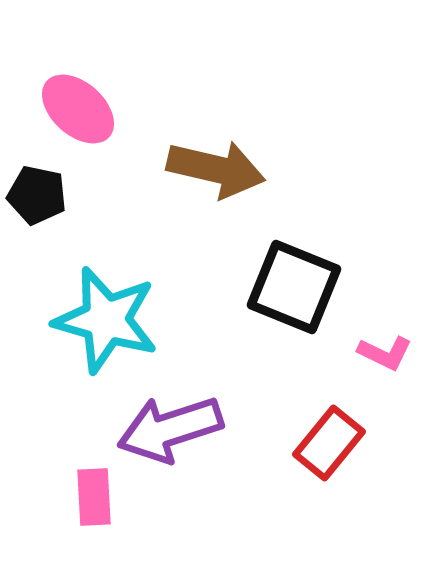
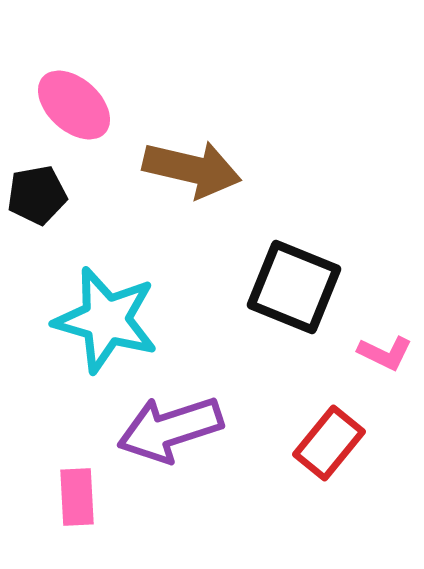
pink ellipse: moved 4 px left, 4 px up
brown arrow: moved 24 px left
black pentagon: rotated 22 degrees counterclockwise
pink rectangle: moved 17 px left
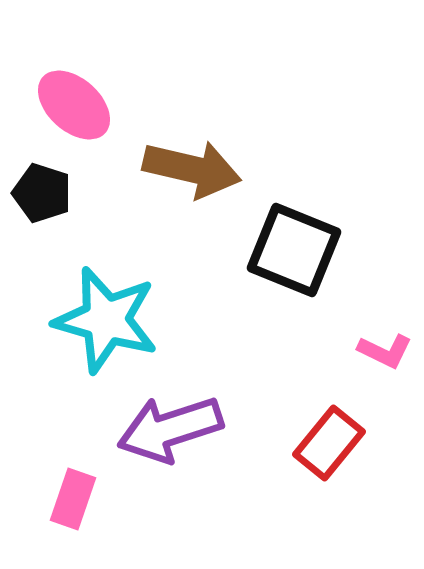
black pentagon: moved 5 px right, 2 px up; rotated 28 degrees clockwise
black square: moved 37 px up
pink L-shape: moved 2 px up
pink rectangle: moved 4 px left, 2 px down; rotated 22 degrees clockwise
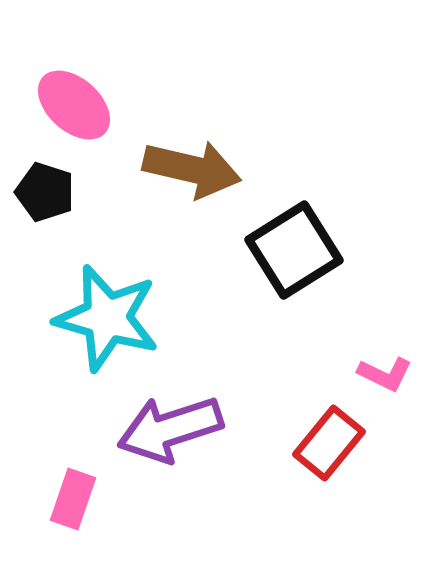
black pentagon: moved 3 px right, 1 px up
black square: rotated 36 degrees clockwise
cyan star: moved 1 px right, 2 px up
pink L-shape: moved 23 px down
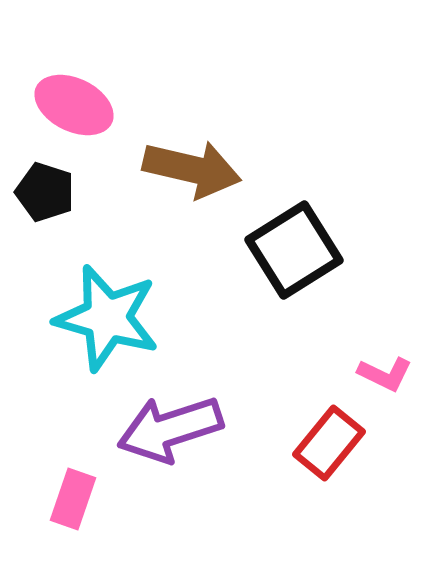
pink ellipse: rotated 16 degrees counterclockwise
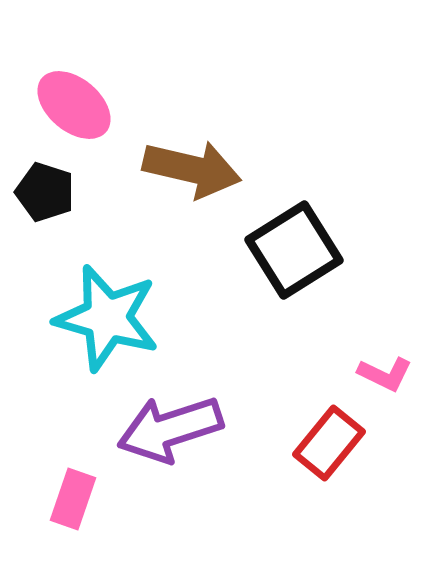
pink ellipse: rotated 14 degrees clockwise
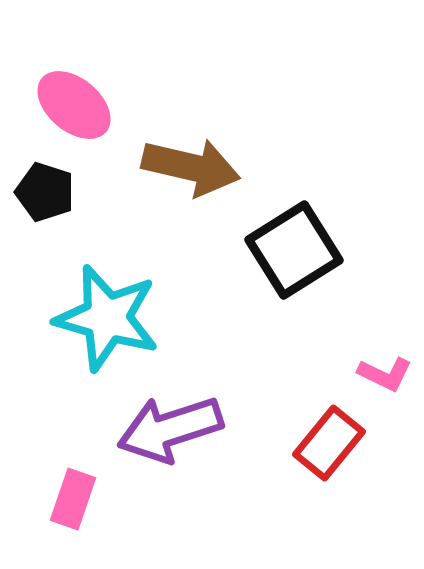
brown arrow: moved 1 px left, 2 px up
